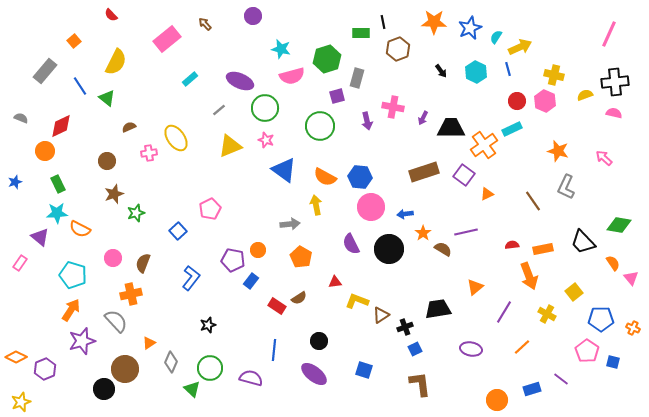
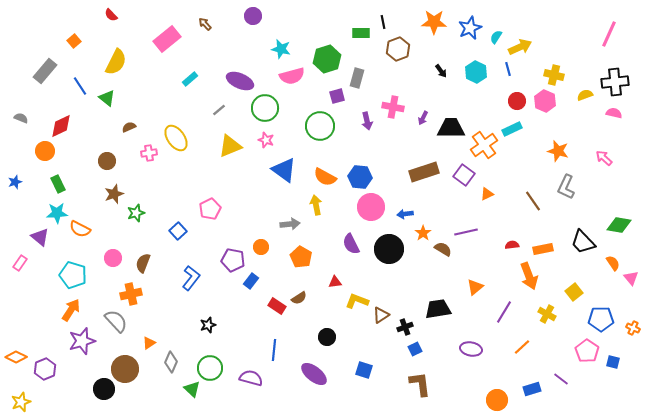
orange circle at (258, 250): moved 3 px right, 3 px up
black circle at (319, 341): moved 8 px right, 4 px up
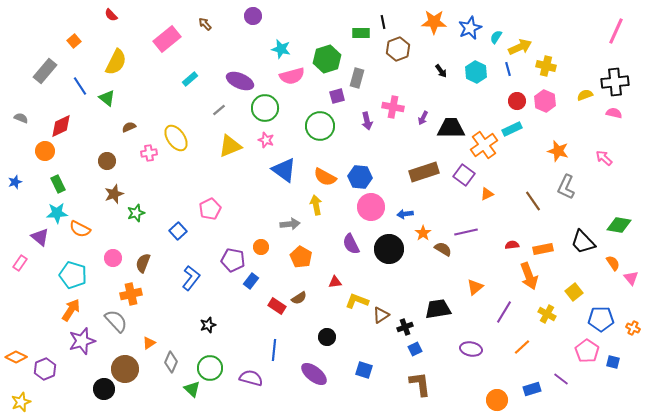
pink line at (609, 34): moved 7 px right, 3 px up
yellow cross at (554, 75): moved 8 px left, 9 px up
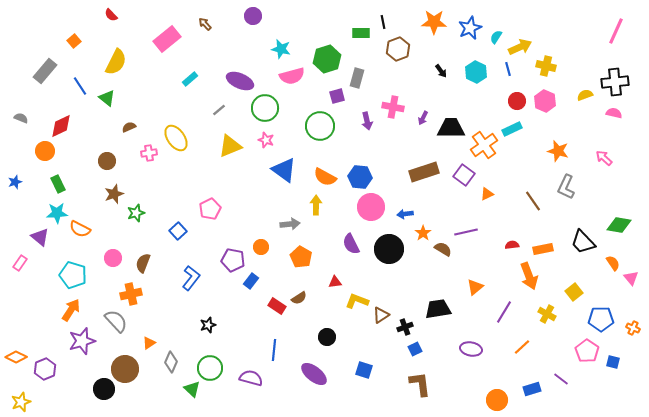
yellow arrow at (316, 205): rotated 12 degrees clockwise
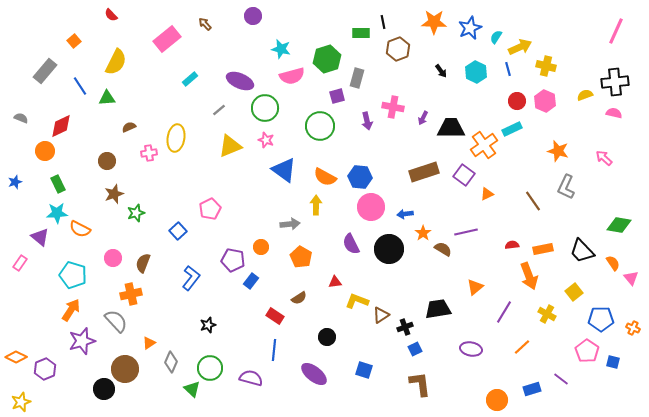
green triangle at (107, 98): rotated 42 degrees counterclockwise
yellow ellipse at (176, 138): rotated 44 degrees clockwise
black trapezoid at (583, 242): moved 1 px left, 9 px down
red rectangle at (277, 306): moved 2 px left, 10 px down
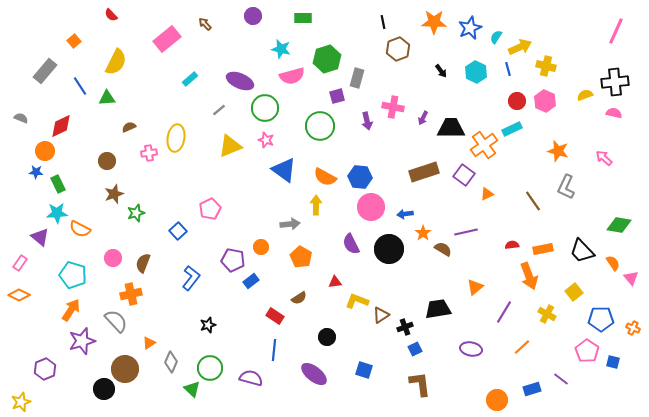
green rectangle at (361, 33): moved 58 px left, 15 px up
blue star at (15, 182): moved 21 px right, 10 px up; rotated 24 degrees clockwise
blue rectangle at (251, 281): rotated 14 degrees clockwise
orange diamond at (16, 357): moved 3 px right, 62 px up
